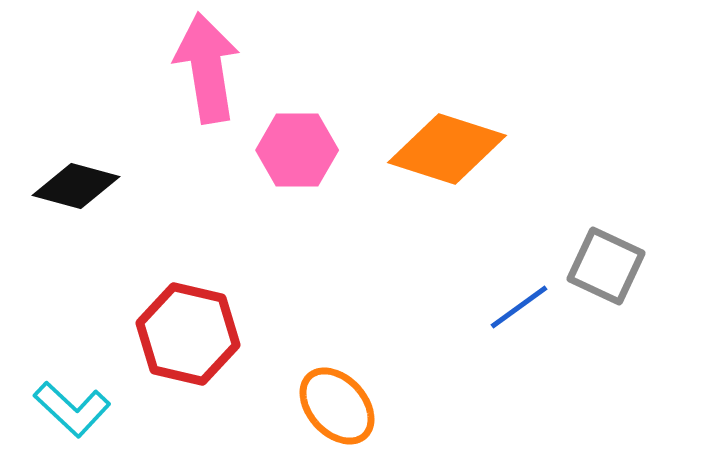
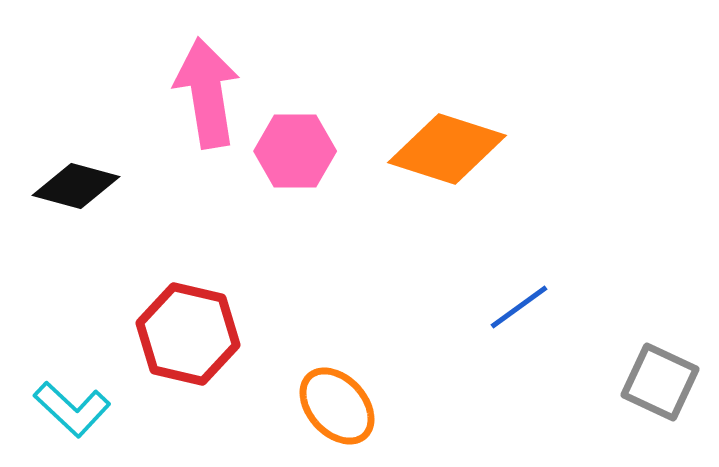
pink arrow: moved 25 px down
pink hexagon: moved 2 px left, 1 px down
gray square: moved 54 px right, 116 px down
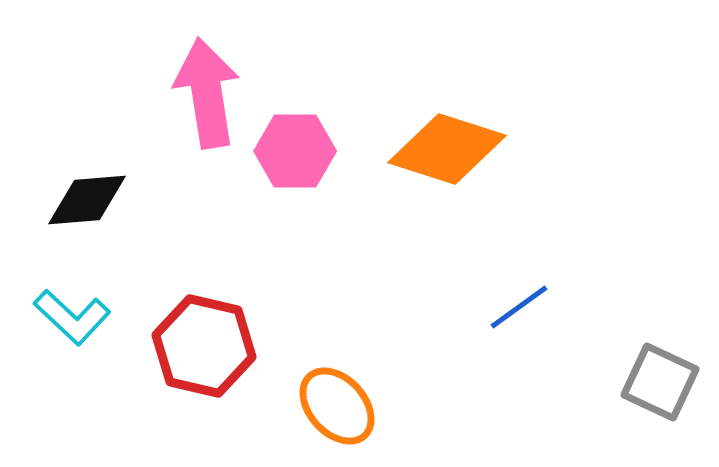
black diamond: moved 11 px right, 14 px down; rotated 20 degrees counterclockwise
red hexagon: moved 16 px right, 12 px down
cyan L-shape: moved 92 px up
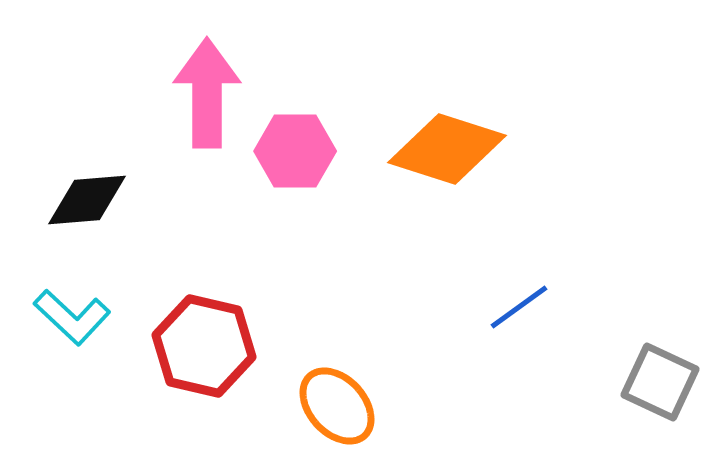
pink arrow: rotated 9 degrees clockwise
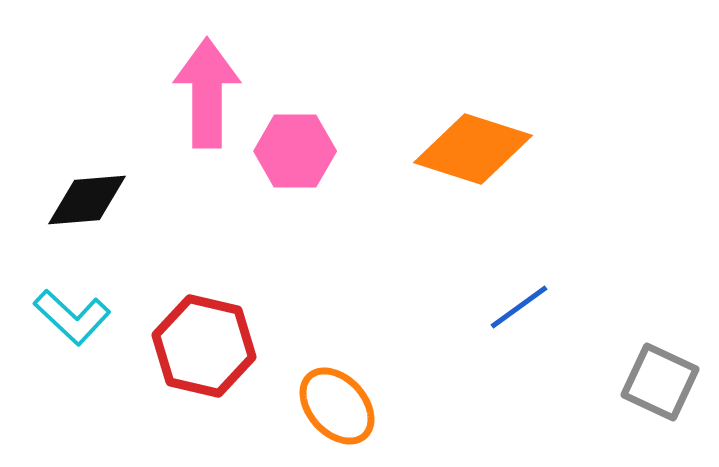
orange diamond: moved 26 px right
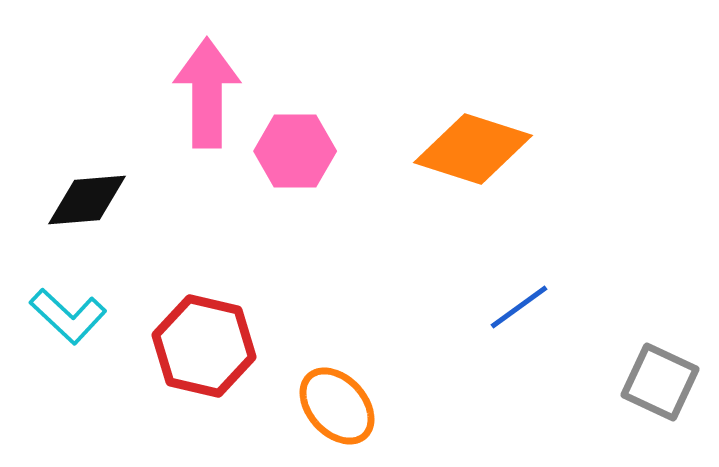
cyan L-shape: moved 4 px left, 1 px up
